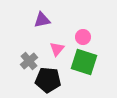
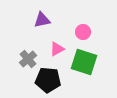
pink circle: moved 5 px up
pink triangle: rotated 21 degrees clockwise
gray cross: moved 1 px left, 2 px up
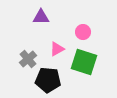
purple triangle: moved 1 px left, 3 px up; rotated 12 degrees clockwise
